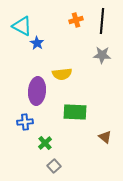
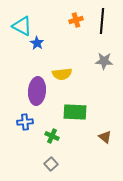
gray star: moved 2 px right, 6 px down
green cross: moved 7 px right, 7 px up; rotated 24 degrees counterclockwise
gray square: moved 3 px left, 2 px up
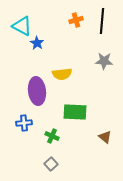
purple ellipse: rotated 12 degrees counterclockwise
blue cross: moved 1 px left, 1 px down
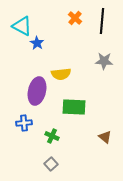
orange cross: moved 1 px left, 2 px up; rotated 32 degrees counterclockwise
yellow semicircle: moved 1 px left
purple ellipse: rotated 20 degrees clockwise
green rectangle: moved 1 px left, 5 px up
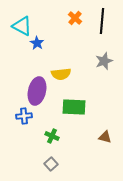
gray star: rotated 24 degrees counterclockwise
blue cross: moved 7 px up
brown triangle: rotated 24 degrees counterclockwise
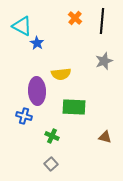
purple ellipse: rotated 16 degrees counterclockwise
blue cross: rotated 21 degrees clockwise
